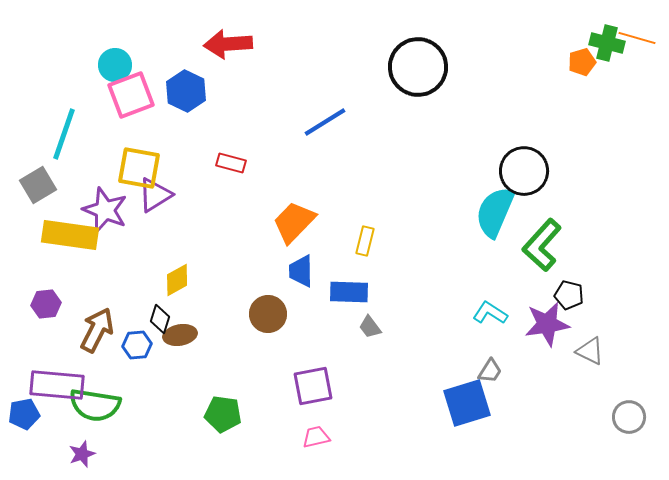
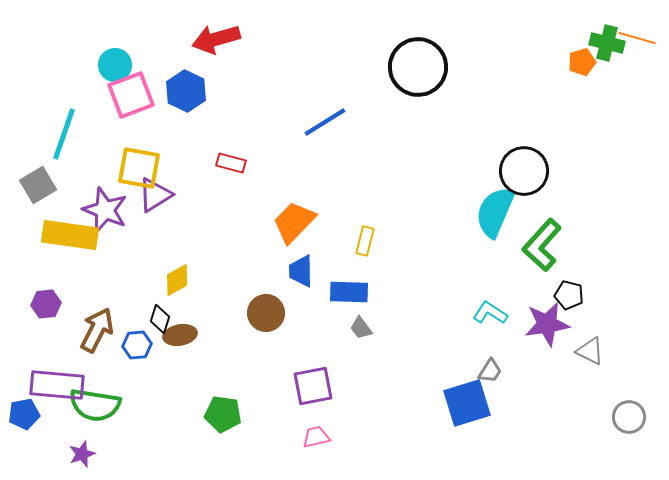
red arrow at (228, 44): moved 12 px left, 5 px up; rotated 12 degrees counterclockwise
brown circle at (268, 314): moved 2 px left, 1 px up
gray trapezoid at (370, 327): moved 9 px left, 1 px down
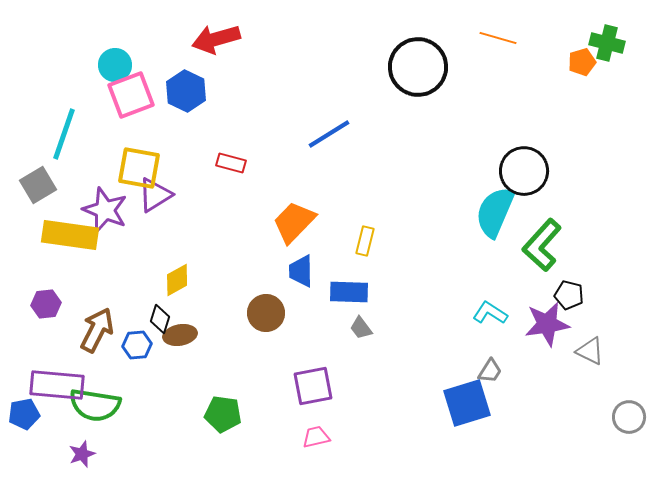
orange line at (637, 38): moved 139 px left
blue line at (325, 122): moved 4 px right, 12 px down
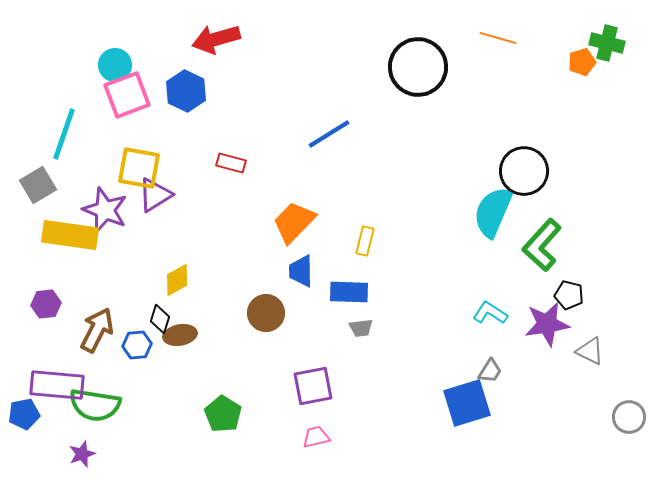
pink square at (131, 95): moved 4 px left
cyan semicircle at (495, 212): moved 2 px left
gray trapezoid at (361, 328): rotated 60 degrees counterclockwise
green pentagon at (223, 414): rotated 24 degrees clockwise
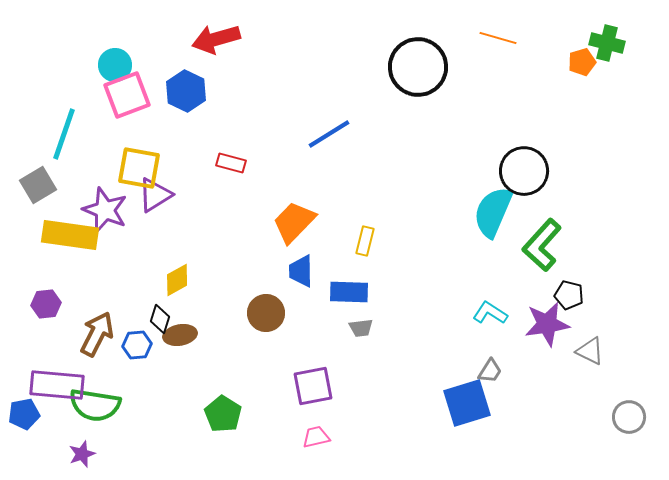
brown arrow at (97, 330): moved 4 px down
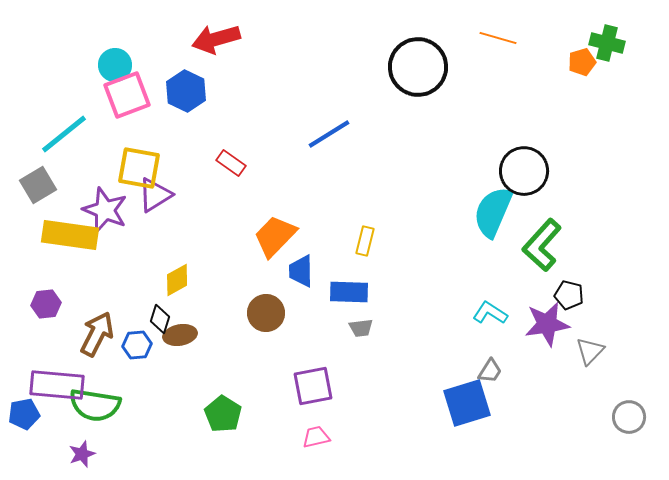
cyan line at (64, 134): rotated 32 degrees clockwise
red rectangle at (231, 163): rotated 20 degrees clockwise
orange trapezoid at (294, 222): moved 19 px left, 14 px down
gray triangle at (590, 351): rotated 48 degrees clockwise
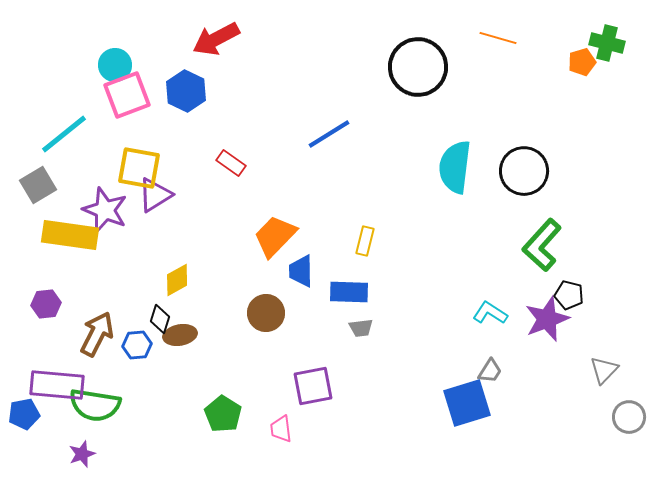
red arrow at (216, 39): rotated 12 degrees counterclockwise
cyan semicircle at (493, 212): moved 38 px left, 45 px up; rotated 16 degrees counterclockwise
purple star at (547, 324): moved 5 px up; rotated 12 degrees counterclockwise
gray triangle at (590, 351): moved 14 px right, 19 px down
pink trapezoid at (316, 437): moved 35 px left, 8 px up; rotated 84 degrees counterclockwise
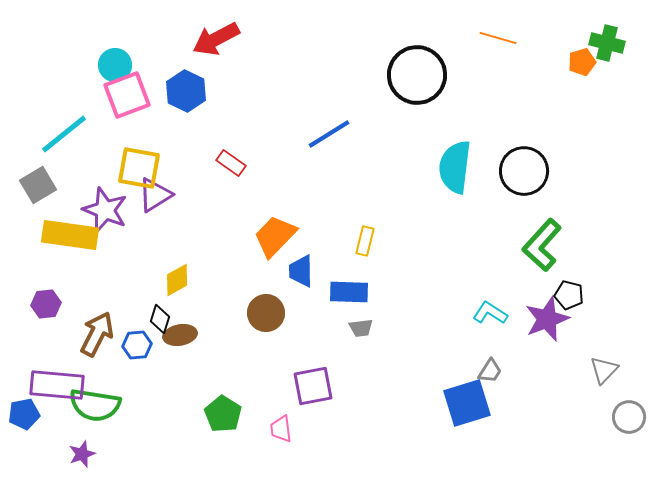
black circle at (418, 67): moved 1 px left, 8 px down
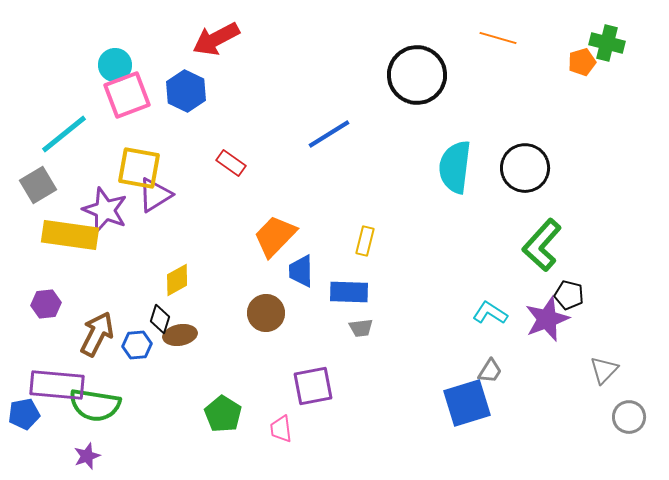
black circle at (524, 171): moved 1 px right, 3 px up
purple star at (82, 454): moved 5 px right, 2 px down
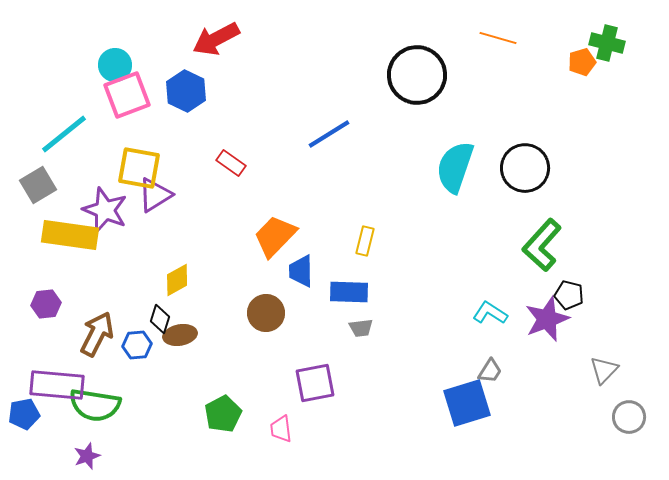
cyan semicircle at (455, 167): rotated 12 degrees clockwise
purple square at (313, 386): moved 2 px right, 3 px up
green pentagon at (223, 414): rotated 12 degrees clockwise
